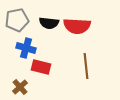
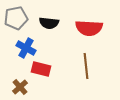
gray pentagon: moved 1 px left, 2 px up
red semicircle: moved 12 px right, 2 px down
blue cross: rotated 12 degrees clockwise
red rectangle: moved 2 px down
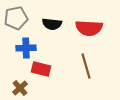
black semicircle: moved 3 px right, 1 px down
blue cross: rotated 30 degrees counterclockwise
brown line: rotated 10 degrees counterclockwise
brown cross: moved 1 px down
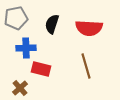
black semicircle: rotated 102 degrees clockwise
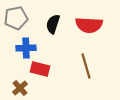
black semicircle: moved 1 px right
red semicircle: moved 3 px up
red rectangle: moved 1 px left
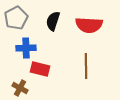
gray pentagon: rotated 15 degrees counterclockwise
black semicircle: moved 3 px up
brown line: rotated 15 degrees clockwise
brown cross: rotated 21 degrees counterclockwise
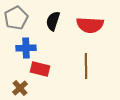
red semicircle: moved 1 px right
brown cross: rotated 21 degrees clockwise
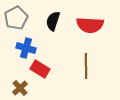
blue cross: rotated 18 degrees clockwise
red rectangle: rotated 18 degrees clockwise
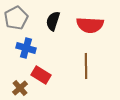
red rectangle: moved 1 px right, 6 px down
